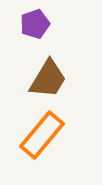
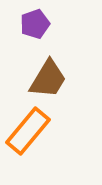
orange rectangle: moved 14 px left, 4 px up
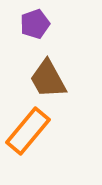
brown trapezoid: rotated 120 degrees clockwise
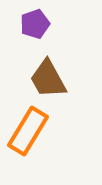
orange rectangle: rotated 9 degrees counterclockwise
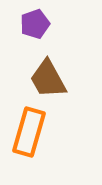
orange rectangle: moved 1 px right, 1 px down; rotated 15 degrees counterclockwise
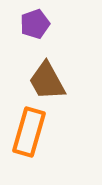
brown trapezoid: moved 1 px left, 2 px down
